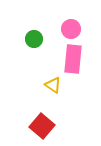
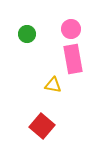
green circle: moved 7 px left, 5 px up
pink rectangle: rotated 16 degrees counterclockwise
yellow triangle: rotated 24 degrees counterclockwise
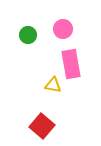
pink circle: moved 8 px left
green circle: moved 1 px right, 1 px down
pink rectangle: moved 2 px left, 5 px down
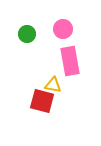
green circle: moved 1 px left, 1 px up
pink rectangle: moved 1 px left, 3 px up
red square: moved 25 px up; rotated 25 degrees counterclockwise
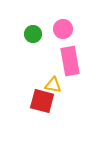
green circle: moved 6 px right
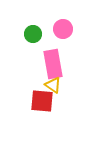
pink rectangle: moved 17 px left, 3 px down
yellow triangle: rotated 24 degrees clockwise
red square: rotated 10 degrees counterclockwise
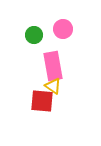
green circle: moved 1 px right, 1 px down
pink rectangle: moved 2 px down
yellow triangle: moved 1 px down
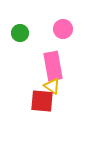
green circle: moved 14 px left, 2 px up
yellow triangle: moved 1 px left
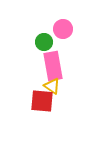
green circle: moved 24 px right, 9 px down
